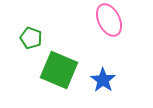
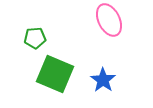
green pentagon: moved 4 px right; rotated 25 degrees counterclockwise
green square: moved 4 px left, 4 px down
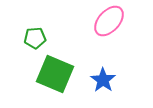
pink ellipse: moved 1 px down; rotated 68 degrees clockwise
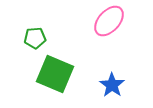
blue star: moved 9 px right, 5 px down
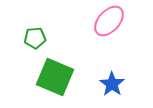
green square: moved 3 px down
blue star: moved 1 px up
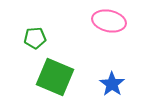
pink ellipse: rotated 60 degrees clockwise
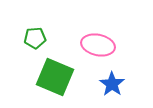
pink ellipse: moved 11 px left, 24 px down
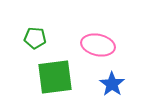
green pentagon: rotated 10 degrees clockwise
green square: rotated 30 degrees counterclockwise
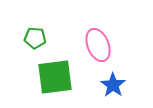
pink ellipse: rotated 56 degrees clockwise
blue star: moved 1 px right, 1 px down
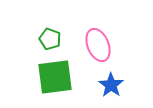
green pentagon: moved 15 px right, 1 px down; rotated 15 degrees clockwise
blue star: moved 2 px left
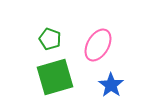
pink ellipse: rotated 52 degrees clockwise
green square: rotated 9 degrees counterclockwise
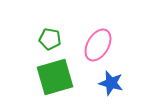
green pentagon: rotated 10 degrees counterclockwise
blue star: moved 2 px up; rotated 20 degrees counterclockwise
